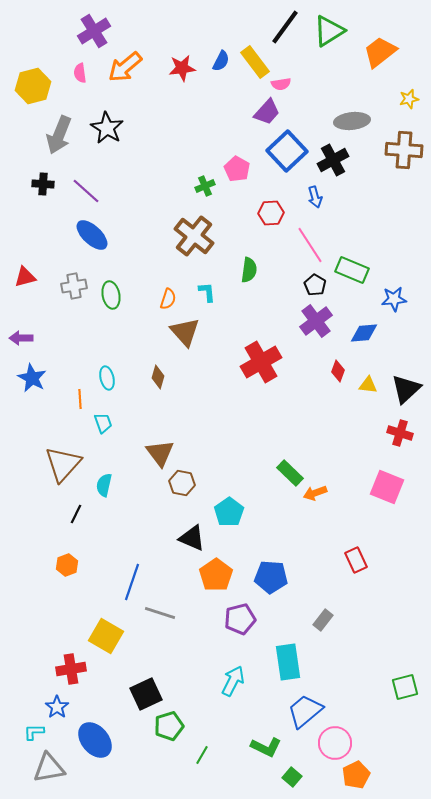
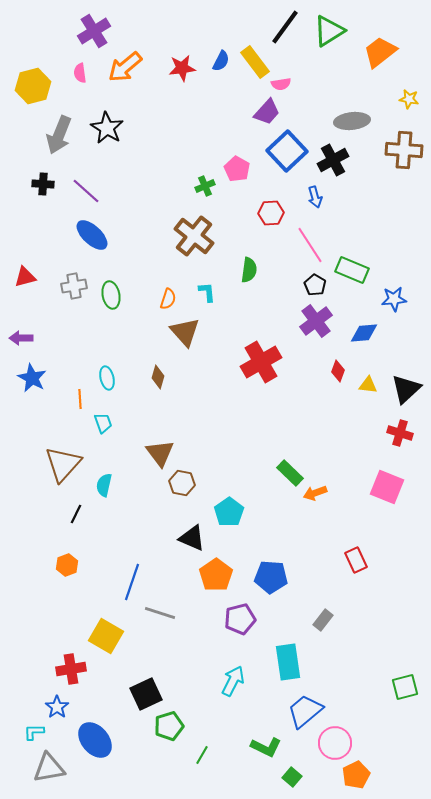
yellow star at (409, 99): rotated 24 degrees clockwise
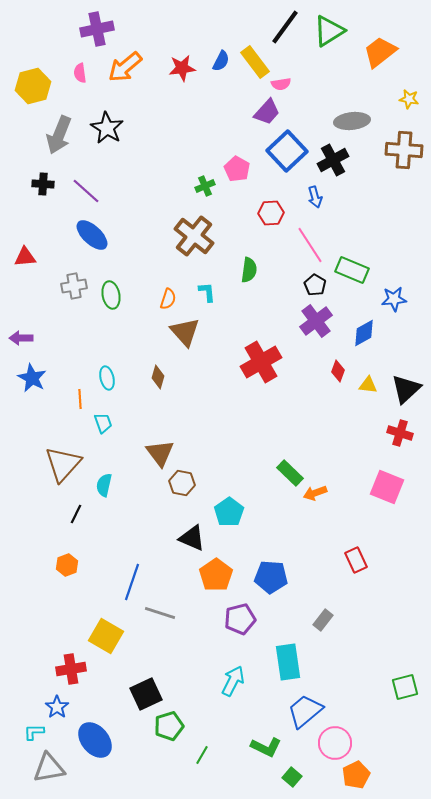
purple cross at (94, 31): moved 3 px right, 2 px up; rotated 20 degrees clockwise
red triangle at (25, 277): moved 20 px up; rotated 10 degrees clockwise
blue diamond at (364, 333): rotated 24 degrees counterclockwise
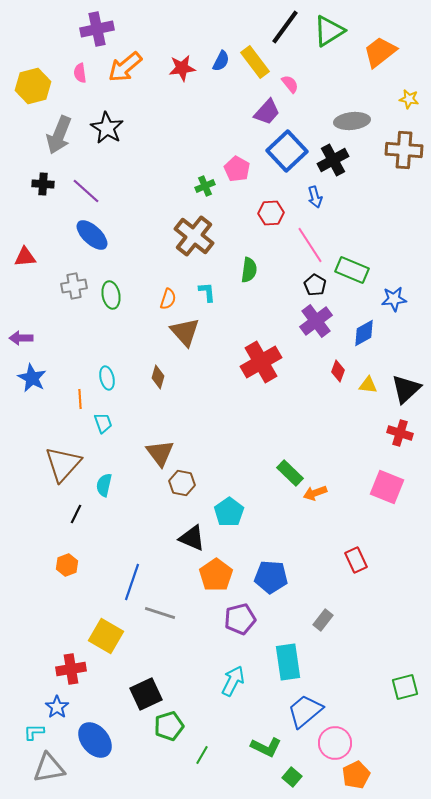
pink semicircle at (281, 84): moved 9 px right; rotated 120 degrees counterclockwise
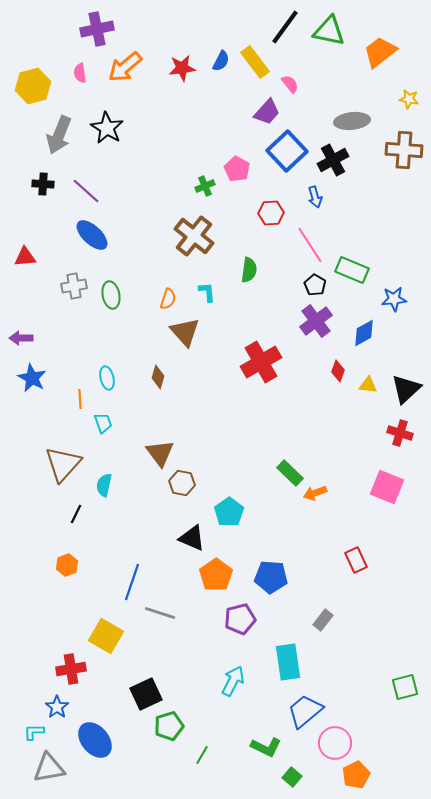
green triangle at (329, 31): rotated 44 degrees clockwise
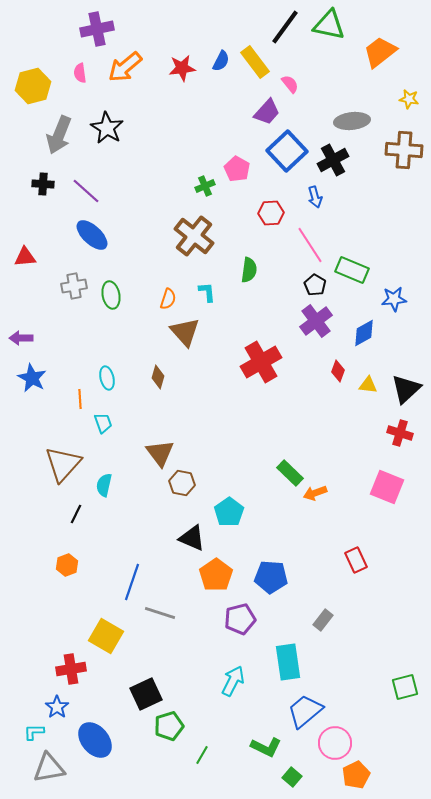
green triangle at (329, 31): moved 6 px up
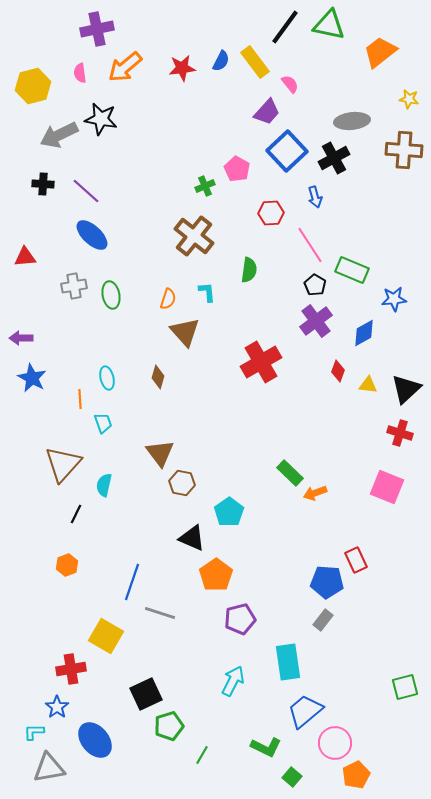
black star at (107, 128): moved 6 px left, 9 px up; rotated 20 degrees counterclockwise
gray arrow at (59, 135): rotated 42 degrees clockwise
black cross at (333, 160): moved 1 px right, 2 px up
blue pentagon at (271, 577): moved 56 px right, 5 px down
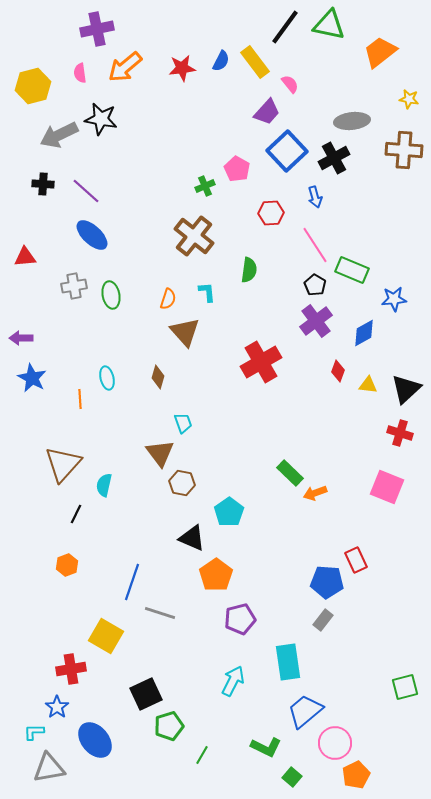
pink line at (310, 245): moved 5 px right
cyan trapezoid at (103, 423): moved 80 px right
